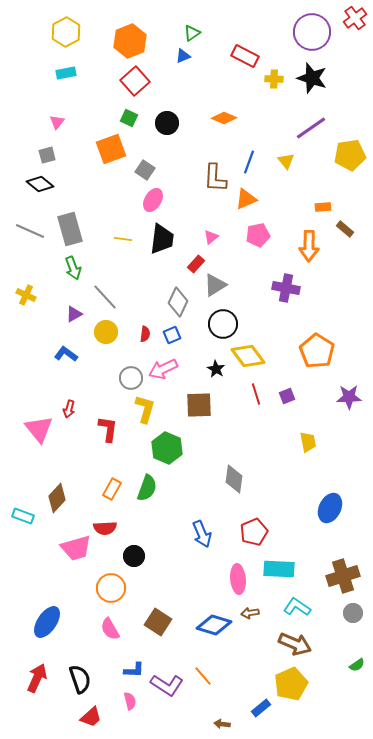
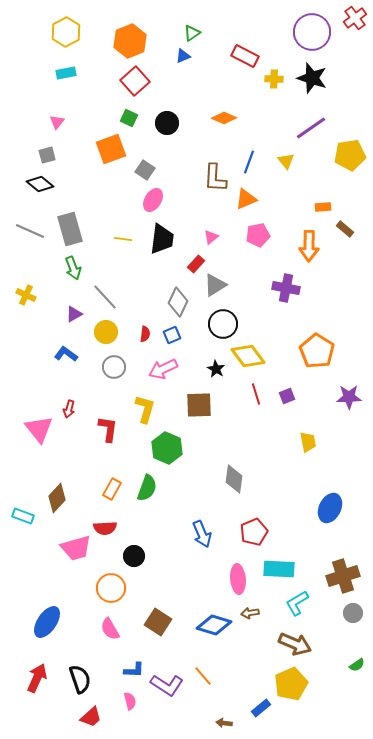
gray circle at (131, 378): moved 17 px left, 11 px up
cyan L-shape at (297, 607): moved 4 px up; rotated 64 degrees counterclockwise
brown arrow at (222, 724): moved 2 px right, 1 px up
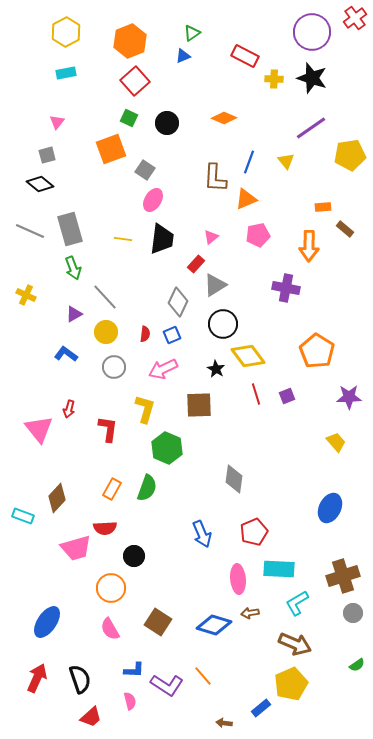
yellow trapezoid at (308, 442): moved 28 px right; rotated 30 degrees counterclockwise
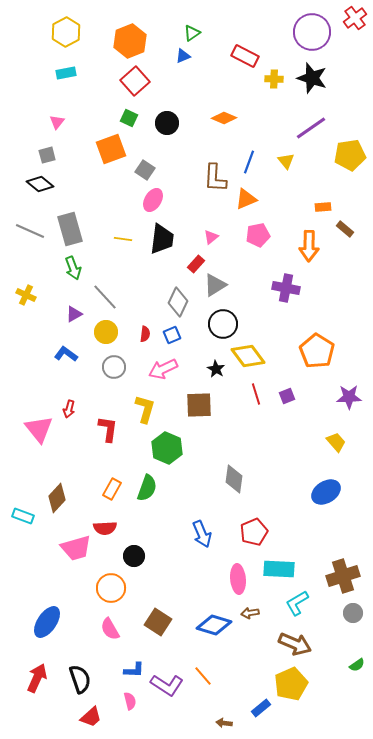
blue ellipse at (330, 508): moved 4 px left, 16 px up; rotated 32 degrees clockwise
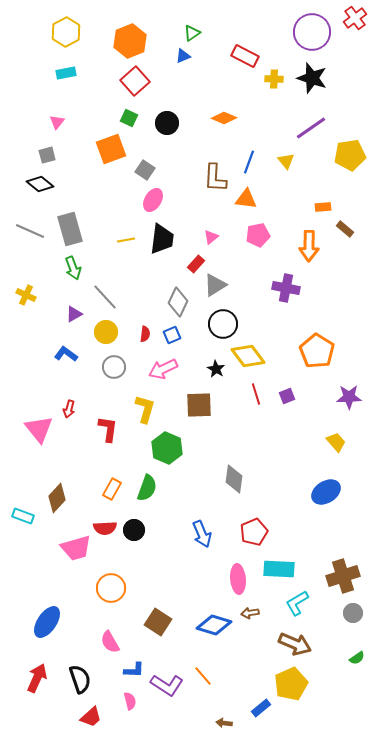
orange triangle at (246, 199): rotated 30 degrees clockwise
yellow line at (123, 239): moved 3 px right, 1 px down; rotated 18 degrees counterclockwise
black circle at (134, 556): moved 26 px up
pink semicircle at (110, 629): moved 13 px down
green semicircle at (357, 665): moved 7 px up
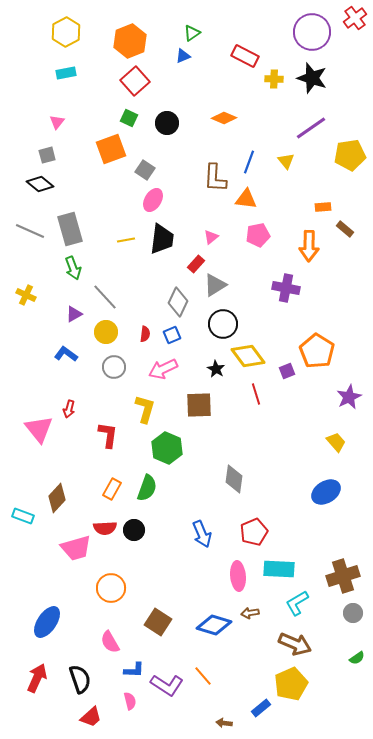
purple square at (287, 396): moved 25 px up
purple star at (349, 397): rotated 25 degrees counterclockwise
red L-shape at (108, 429): moved 6 px down
pink ellipse at (238, 579): moved 3 px up
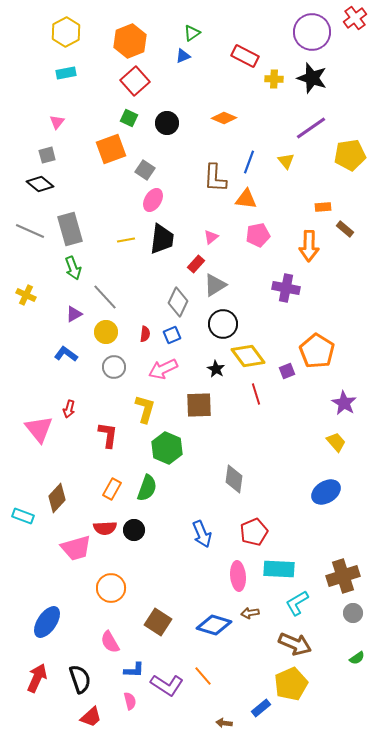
purple star at (349, 397): moved 5 px left, 6 px down; rotated 15 degrees counterclockwise
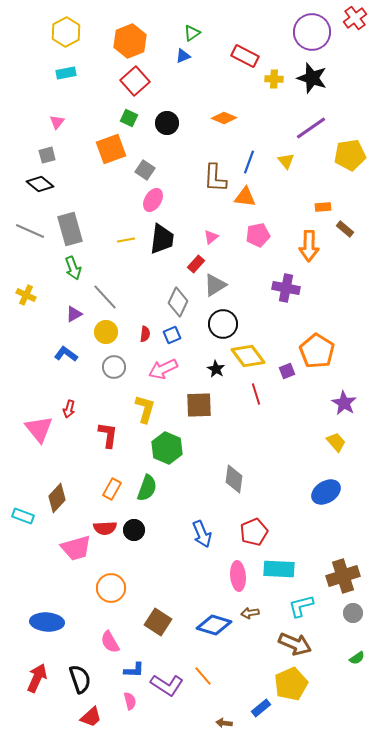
orange triangle at (246, 199): moved 1 px left, 2 px up
cyan L-shape at (297, 603): moved 4 px right, 3 px down; rotated 16 degrees clockwise
blue ellipse at (47, 622): rotated 60 degrees clockwise
